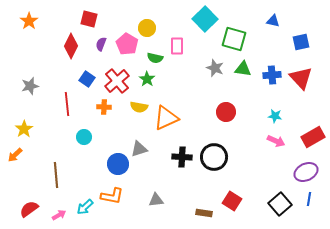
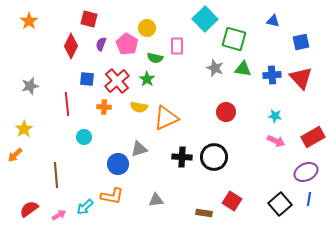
blue square at (87, 79): rotated 28 degrees counterclockwise
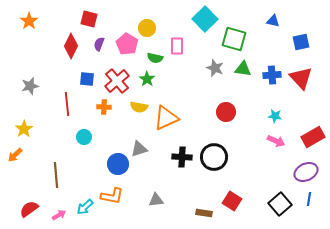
purple semicircle at (101, 44): moved 2 px left
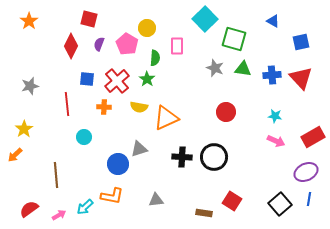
blue triangle at (273, 21): rotated 16 degrees clockwise
green semicircle at (155, 58): rotated 98 degrees counterclockwise
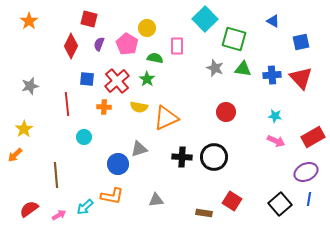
green semicircle at (155, 58): rotated 84 degrees counterclockwise
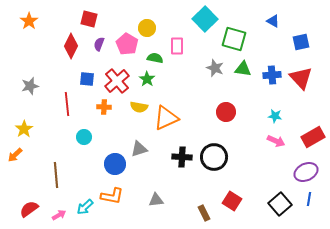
blue circle at (118, 164): moved 3 px left
brown rectangle at (204, 213): rotated 56 degrees clockwise
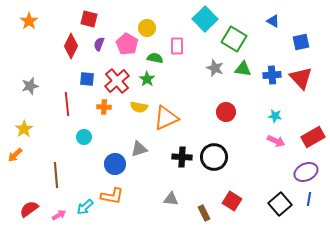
green square at (234, 39): rotated 15 degrees clockwise
gray triangle at (156, 200): moved 15 px right, 1 px up; rotated 14 degrees clockwise
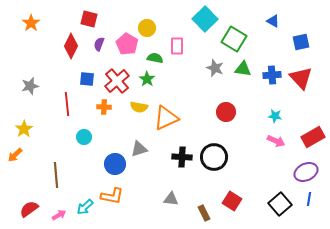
orange star at (29, 21): moved 2 px right, 2 px down
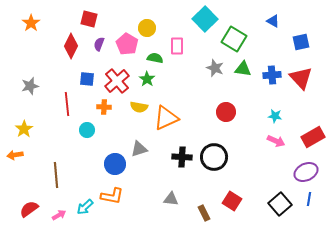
cyan circle at (84, 137): moved 3 px right, 7 px up
orange arrow at (15, 155): rotated 35 degrees clockwise
